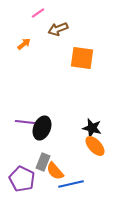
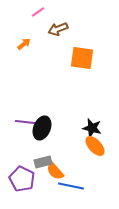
pink line: moved 1 px up
gray rectangle: rotated 54 degrees clockwise
blue line: moved 2 px down; rotated 25 degrees clockwise
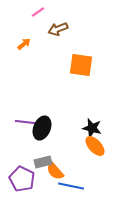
orange square: moved 1 px left, 7 px down
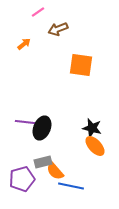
purple pentagon: rotated 30 degrees clockwise
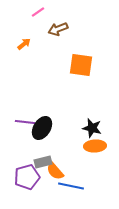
black ellipse: rotated 10 degrees clockwise
orange ellipse: rotated 50 degrees counterclockwise
purple pentagon: moved 5 px right, 2 px up
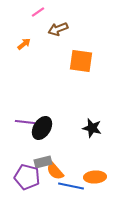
orange square: moved 4 px up
orange ellipse: moved 31 px down
purple pentagon: rotated 30 degrees clockwise
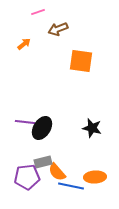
pink line: rotated 16 degrees clockwise
orange semicircle: moved 2 px right, 1 px down
purple pentagon: rotated 20 degrees counterclockwise
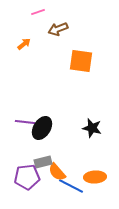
blue line: rotated 15 degrees clockwise
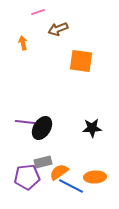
orange arrow: moved 1 px left, 1 px up; rotated 64 degrees counterclockwise
black star: rotated 18 degrees counterclockwise
orange semicircle: moved 2 px right; rotated 96 degrees clockwise
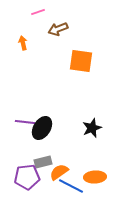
black star: rotated 18 degrees counterclockwise
